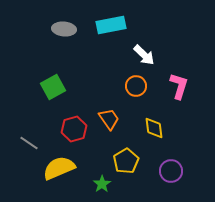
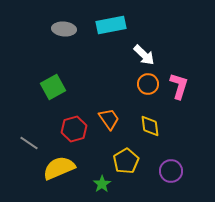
orange circle: moved 12 px right, 2 px up
yellow diamond: moved 4 px left, 2 px up
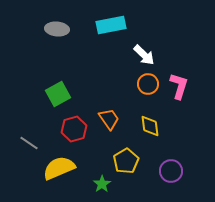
gray ellipse: moved 7 px left
green square: moved 5 px right, 7 px down
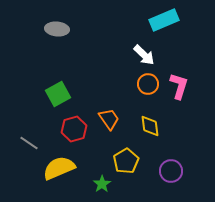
cyan rectangle: moved 53 px right, 5 px up; rotated 12 degrees counterclockwise
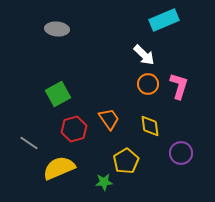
purple circle: moved 10 px right, 18 px up
green star: moved 2 px right, 2 px up; rotated 30 degrees clockwise
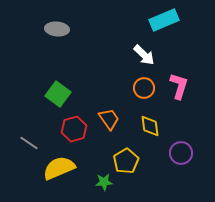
orange circle: moved 4 px left, 4 px down
green square: rotated 25 degrees counterclockwise
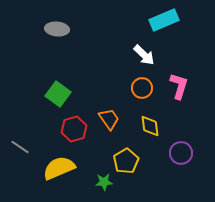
orange circle: moved 2 px left
gray line: moved 9 px left, 4 px down
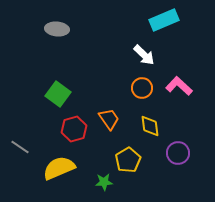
pink L-shape: rotated 64 degrees counterclockwise
purple circle: moved 3 px left
yellow pentagon: moved 2 px right, 1 px up
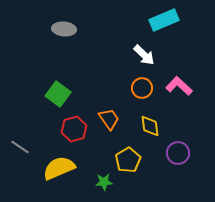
gray ellipse: moved 7 px right
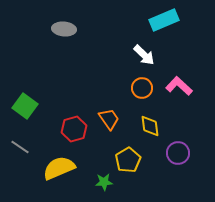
green square: moved 33 px left, 12 px down
